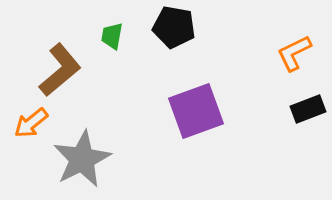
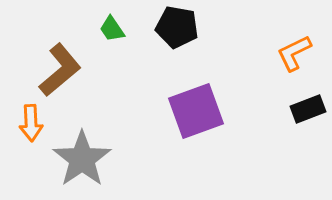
black pentagon: moved 3 px right
green trapezoid: moved 7 px up; rotated 44 degrees counterclockwise
orange arrow: rotated 54 degrees counterclockwise
gray star: rotated 8 degrees counterclockwise
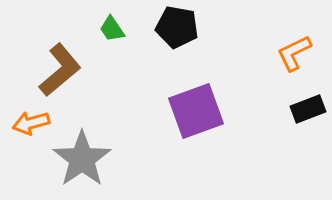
orange arrow: rotated 78 degrees clockwise
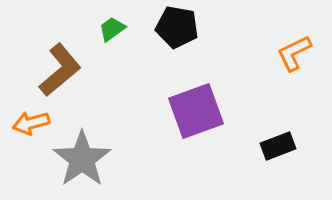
green trapezoid: rotated 88 degrees clockwise
black rectangle: moved 30 px left, 37 px down
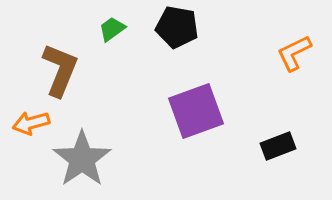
brown L-shape: rotated 28 degrees counterclockwise
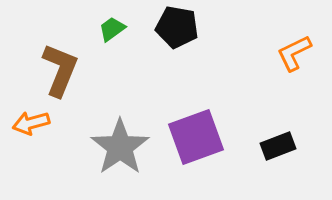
purple square: moved 26 px down
gray star: moved 38 px right, 12 px up
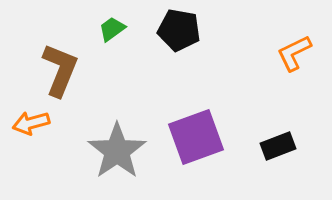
black pentagon: moved 2 px right, 3 px down
gray star: moved 3 px left, 4 px down
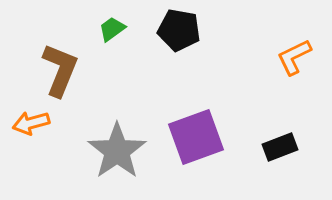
orange L-shape: moved 4 px down
black rectangle: moved 2 px right, 1 px down
